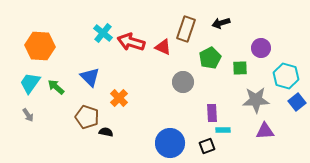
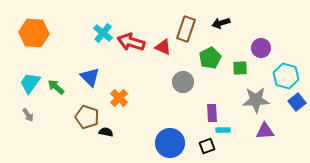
orange hexagon: moved 6 px left, 13 px up
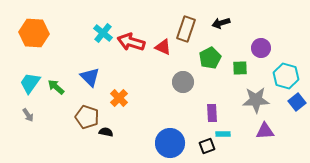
cyan rectangle: moved 4 px down
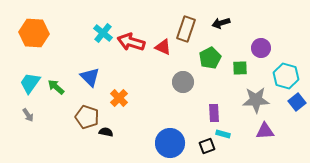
purple rectangle: moved 2 px right
cyan rectangle: rotated 16 degrees clockwise
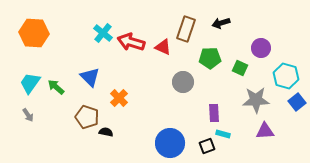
green pentagon: rotated 25 degrees clockwise
green square: rotated 28 degrees clockwise
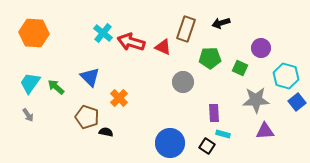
black square: rotated 35 degrees counterclockwise
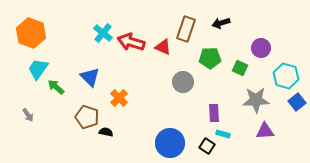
orange hexagon: moved 3 px left; rotated 16 degrees clockwise
cyan trapezoid: moved 8 px right, 14 px up
